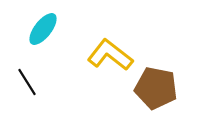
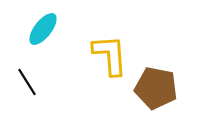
yellow L-shape: rotated 48 degrees clockwise
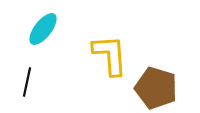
black line: rotated 44 degrees clockwise
brown pentagon: rotated 6 degrees clockwise
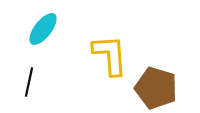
black line: moved 2 px right
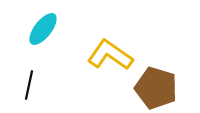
yellow L-shape: rotated 51 degrees counterclockwise
black line: moved 3 px down
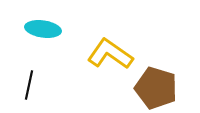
cyan ellipse: rotated 60 degrees clockwise
yellow L-shape: moved 1 px up
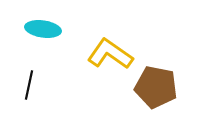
brown pentagon: moved 1 px up; rotated 6 degrees counterclockwise
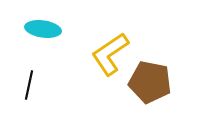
yellow L-shape: rotated 69 degrees counterclockwise
brown pentagon: moved 6 px left, 5 px up
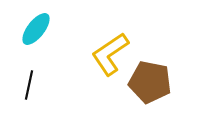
cyan ellipse: moved 7 px left; rotated 60 degrees counterclockwise
